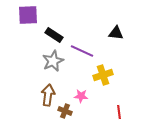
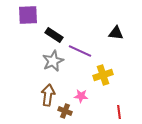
purple line: moved 2 px left
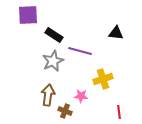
purple line: rotated 10 degrees counterclockwise
yellow cross: moved 4 px down
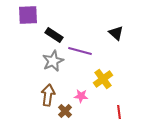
black triangle: rotated 35 degrees clockwise
yellow cross: rotated 18 degrees counterclockwise
brown cross: rotated 24 degrees clockwise
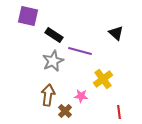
purple square: moved 1 px down; rotated 15 degrees clockwise
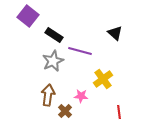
purple square: rotated 25 degrees clockwise
black triangle: moved 1 px left
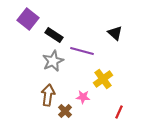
purple square: moved 3 px down
purple line: moved 2 px right
pink star: moved 2 px right, 1 px down
red line: rotated 32 degrees clockwise
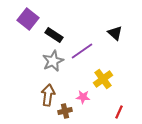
purple line: rotated 50 degrees counterclockwise
brown cross: rotated 32 degrees clockwise
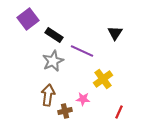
purple square: rotated 15 degrees clockwise
black triangle: rotated 21 degrees clockwise
purple line: rotated 60 degrees clockwise
pink star: moved 2 px down
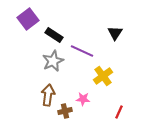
yellow cross: moved 3 px up
